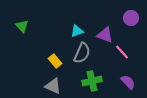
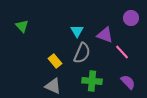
cyan triangle: rotated 40 degrees counterclockwise
green cross: rotated 18 degrees clockwise
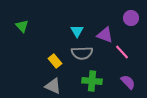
gray semicircle: rotated 65 degrees clockwise
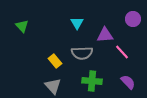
purple circle: moved 2 px right, 1 px down
cyan triangle: moved 8 px up
purple triangle: rotated 24 degrees counterclockwise
gray triangle: rotated 24 degrees clockwise
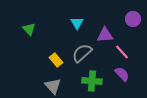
green triangle: moved 7 px right, 3 px down
gray semicircle: rotated 140 degrees clockwise
yellow rectangle: moved 1 px right, 1 px up
purple semicircle: moved 6 px left, 8 px up
